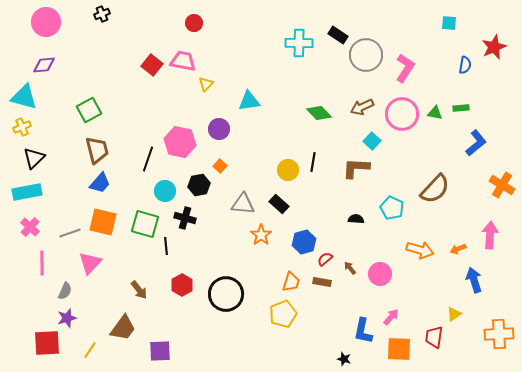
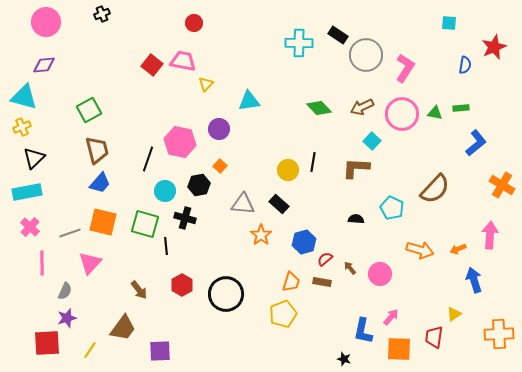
green diamond at (319, 113): moved 5 px up
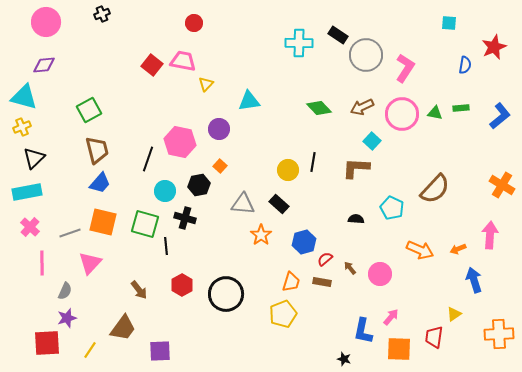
blue L-shape at (476, 143): moved 24 px right, 27 px up
orange arrow at (420, 250): rotated 8 degrees clockwise
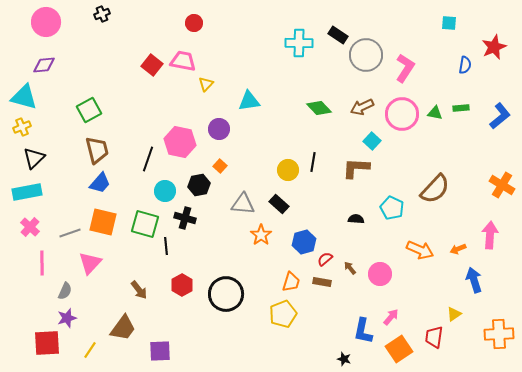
orange square at (399, 349): rotated 36 degrees counterclockwise
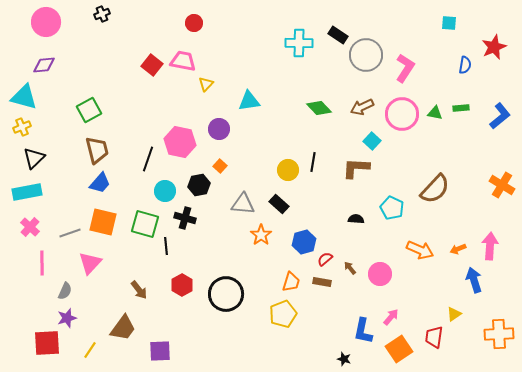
pink arrow at (490, 235): moved 11 px down
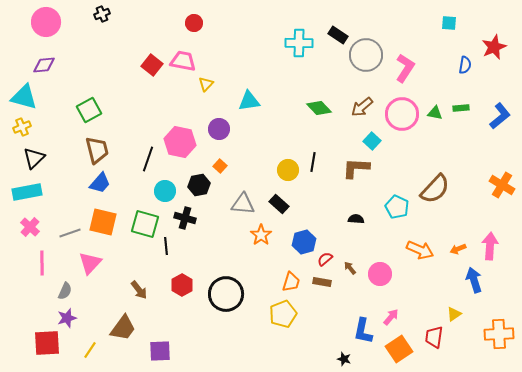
brown arrow at (362, 107): rotated 15 degrees counterclockwise
cyan pentagon at (392, 208): moved 5 px right, 1 px up
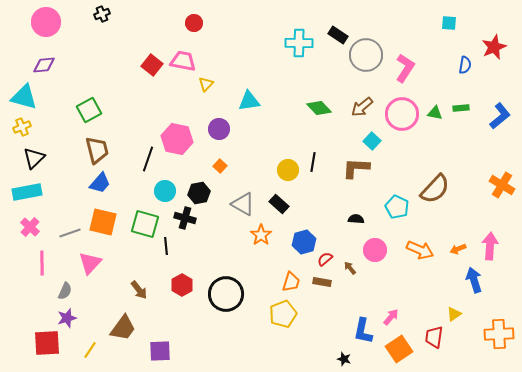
pink hexagon at (180, 142): moved 3 px left, 3 px up
black hexagon at (199, 185): moved 8 px down
gray triangle at (243, 204): rotated 25 degrees clockwise
pink circle at (380, 274): moved 5 px left, 24 px up
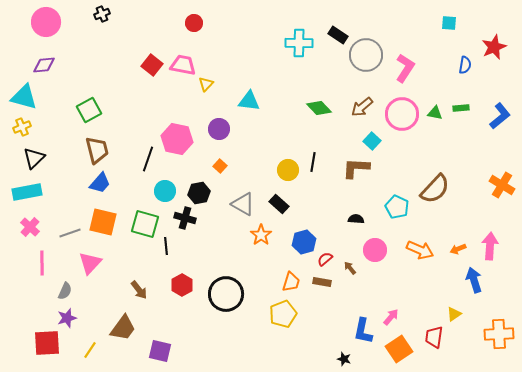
pink trapezoid at (183, 61): moved 4 px down
cyan triangle at (249, 101): rotated 15 degrees clockwise
purple square at (160, 351): rotated 15 degrees clockwise
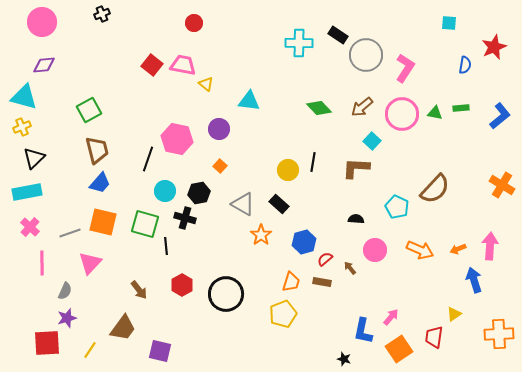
pink circle at (46, 22): moved 4 px left
yellow triangle at (206, 84): rotated 35 degrees counterclockwise
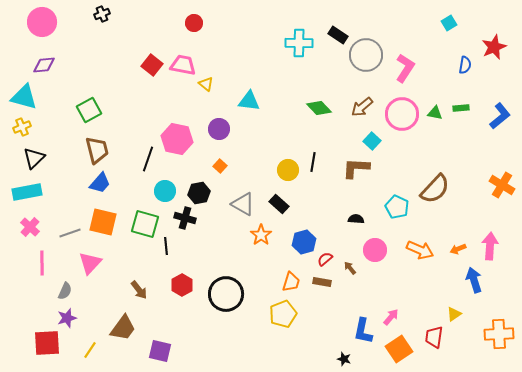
cyan square at (449, 23): rotated 35 degrees counterclockwise
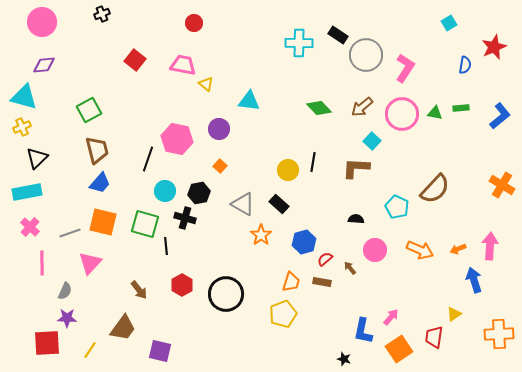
red square at (152, 65): moved 17 px left, 5 px up
black triangle at (34, 158): moved 3 px right
purple star at (67, 318): rotated 18 degrees clockwise
